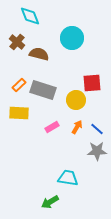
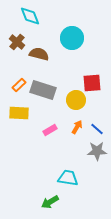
pink rectangle: moved 2 px left, 3 px down
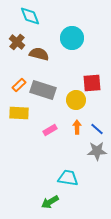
orange arrow: rotated 32 degrees counterclockwise
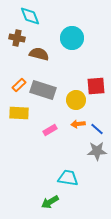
brown cross: moved 4 px up; rotated 28 degrees counterclockwise
red square: moved 4 px right, 3 px down
orange arrow: moved 1 px right, 3 px up; rotated 96 degrees counterclockwise
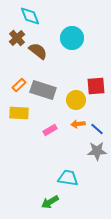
brown cross: rotated 35 degrees clockwise
brown semicircle: moved 1 px left, 3 px up; rotated 24 degrees clockwise
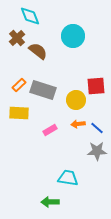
cyan circle: moved 1 px right, 2 px up
blue line: moved 1 px up
green arrow: rotated 30 degrees clockwise
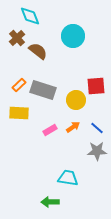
orange arrow: moved 5 px left, 3 px down; rotated 152 degrees clockwise
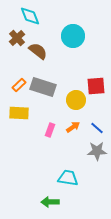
gray rectangle: moved 3 px up
pink rectangle: rotated 40 degrees counterclockwise
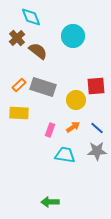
cyan diamond: moved 1 px right, 1 px down
cyan trapezoid: moved 3 px left, 23 px up
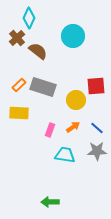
cyan diamond: moved 2 px left, 1 px down; rotated 45 degrees clockwise
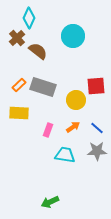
pink rectangle: moved 2 px left
green arrow: rotated 24 degrees counterclockwise
